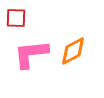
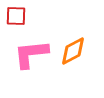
red square: moved 2 px up
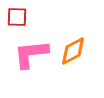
red square: moved 1 px right, 1 px down
